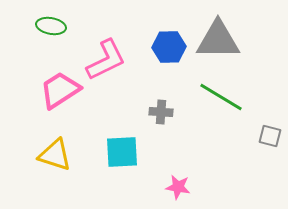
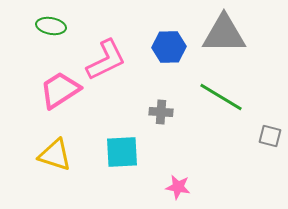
gray triangle: moved 6 px right, 6 px up
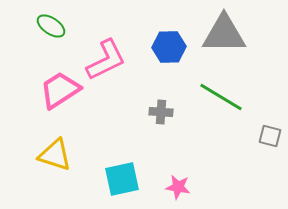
green ellipse: rotated 24 degrees clockwise
cyan square: moved 27 px down; rotated 9 degrees counterclockwise
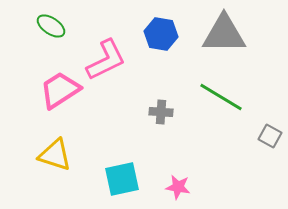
blue hexagon: moved 8 px left, 13 px up; rotated 12 degrees clockwise
gray square: rotated 15 degrees clockwise
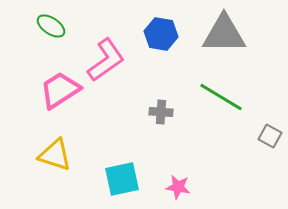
pink L-shape: rotated 9 degrees counterclockwise
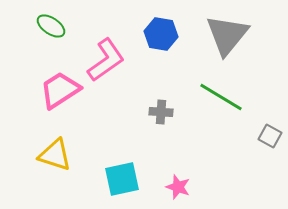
gray triangle: moved 3 px right, 1 px down; rotated 51 degrees counterclockwise
pink star: rotated 10 degrees clockwise
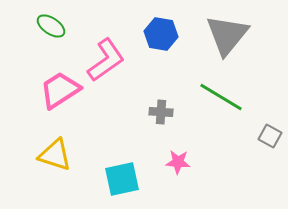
pink star: moved 25 px up; rotated 15 degrees counterclockwise
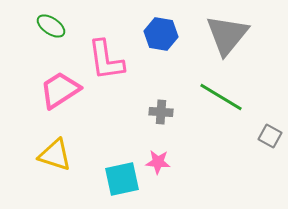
pink L-shape: rotated 117 degrees clockwise
pink star: moved 20 px left
